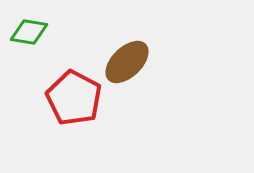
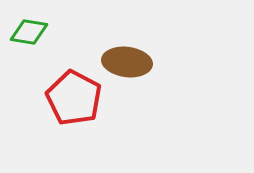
brown ellipse: rotated 51 degrees clockwise
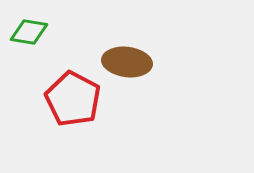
red pentagon: moved 1 px left, 1 px down
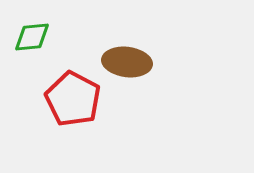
green diamond: moved 3 px right, 5 px down; rotated 15 degrees counterclockwise
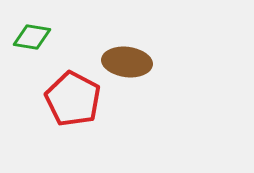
green diamond: rotated 15 degrees clockwise
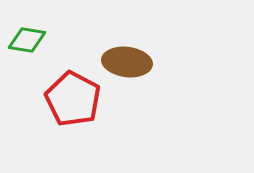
green diamond: moved 5 px left, 3 px down
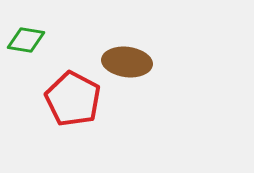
green diamond: moved 1 px left
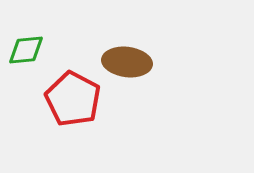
green diamond: moved 10 px down; rotated 15 degrees counterclockwise
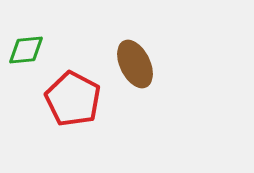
brown ellipse: moved 8 px right, 2 px down; rotated 57 degrees clockwise
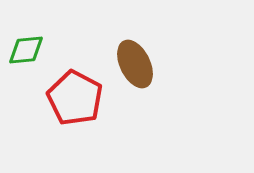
red pentagon: moved 2 px right, 1 px up
